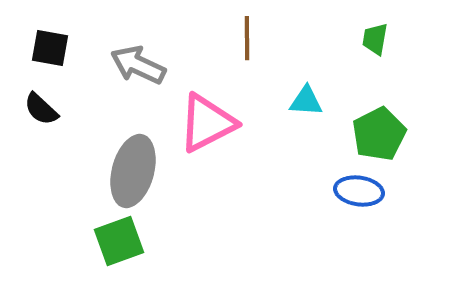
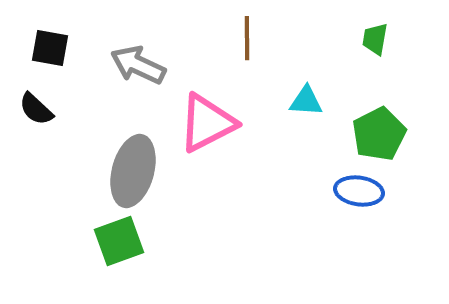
black semicircle: moved 5 px left
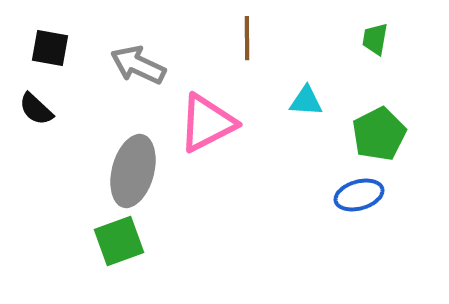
blue ellipse: moved 4 px down; rotated 24 degrees counterclockwise
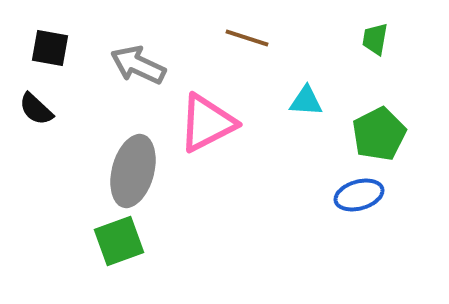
brown line: rotated 72 degrees counterclockwise
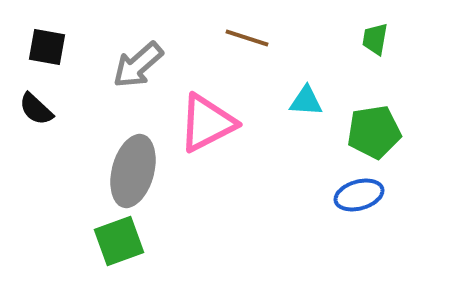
black square: moved 3 px left, 1 px up
gray arrow: rotated 66 degrees counterclockwise
green pentagon: moved 5 px left, 2 px up; rotated 18 degrees clockwise
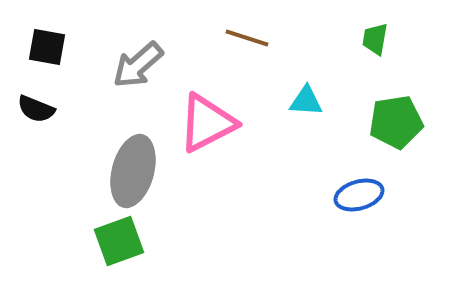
black semicircle: rotated 21 degrees counterclockwise
green pentagon: moved 22 px right, 10 px up
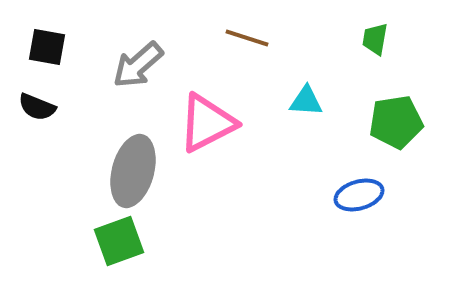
black semicircle: moved 1 px right, 2 px up
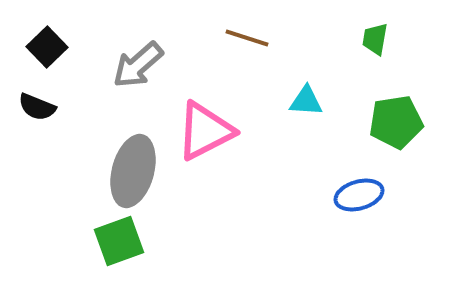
black square: rotated 36 degrees clockwise
pink triangle: moved 2 px left, 8 px down
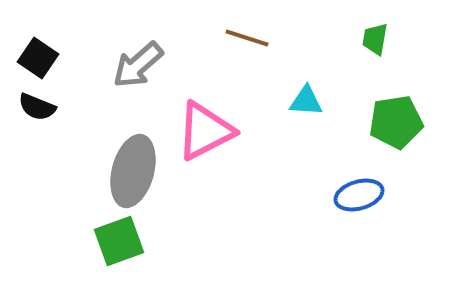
black square: moved 9 px left, 11 px down; rotated 12 degrees counterclockwise
